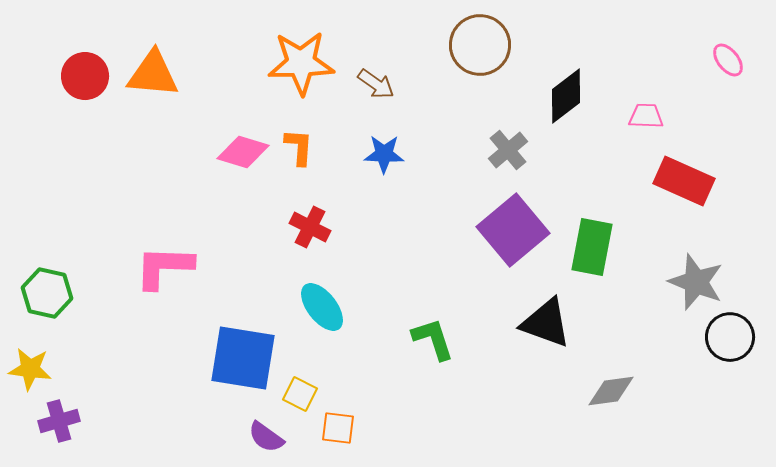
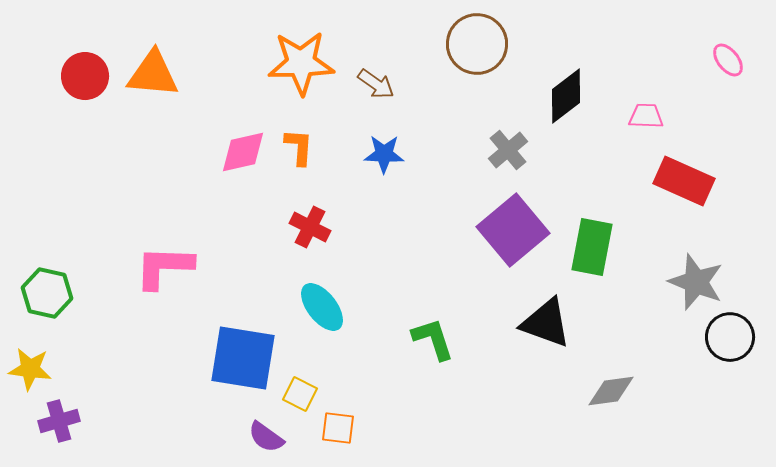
brown circle: moved 3 px left, 1 px up
pink diamond: rotated 30 degrees counterclockwise
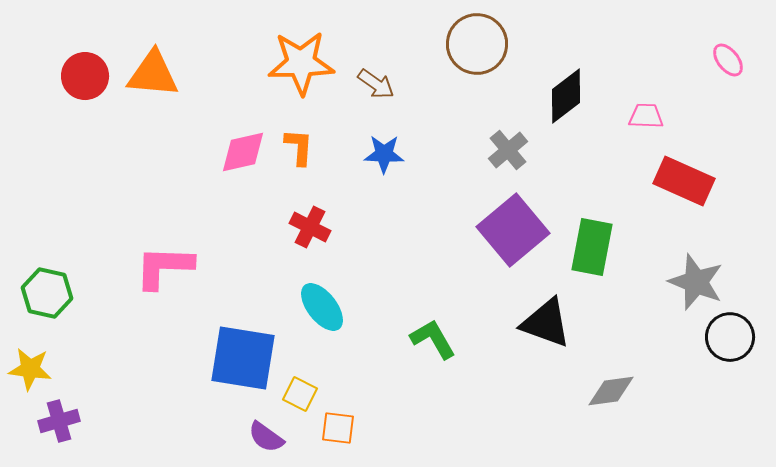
green L-shape: rotated 12 degrees counterclockwise
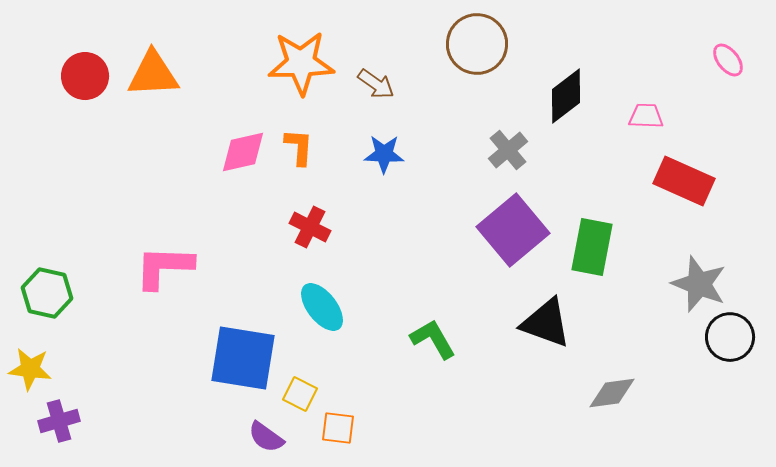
orange triangle: rotated 8 degrees counterclockwise
gray star: moved 3 px right, 2 px down
gray diamond: moved 1 px right, 2 px down
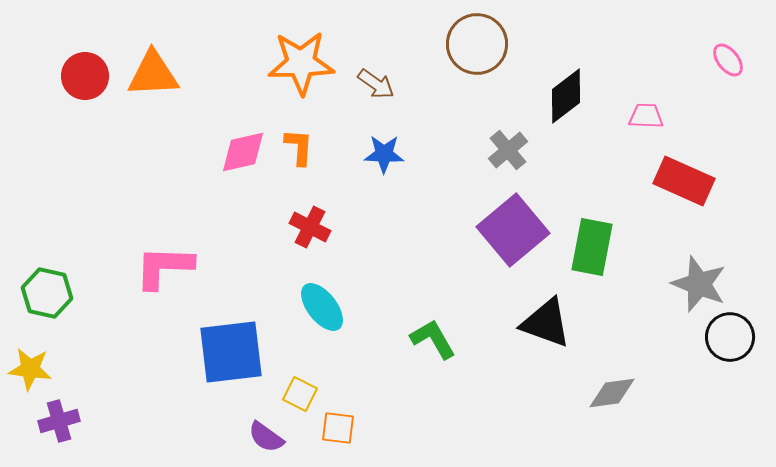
blue square: moved 12 px left, 6 px up; rotated 16 degrees counterclockwise
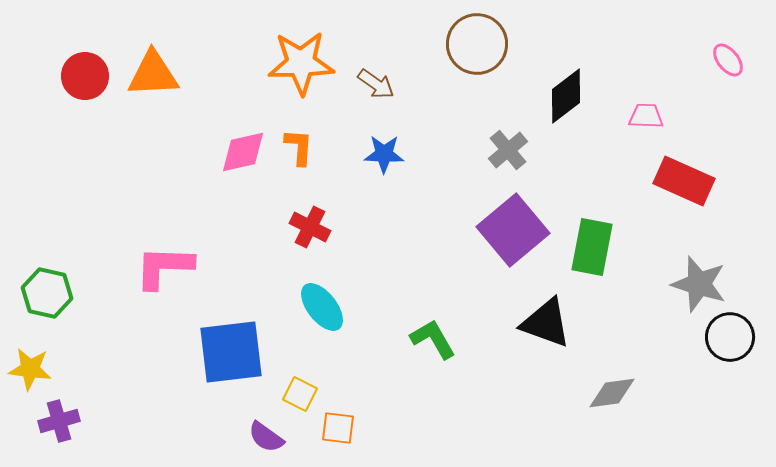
gray star: rotated 4 degrees counterclockwise
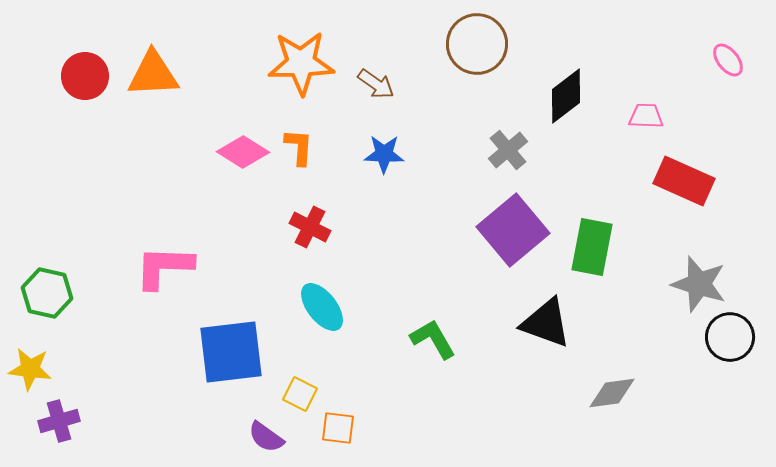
pink diamond: rotated 45 degrees clockwise
